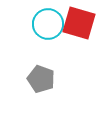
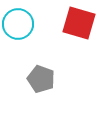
cyan circle: moved 30 px left
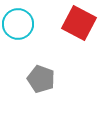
red square: rotated 12 degrees clockwise
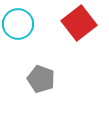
red square: rotated 24 degrees clockwise
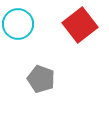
red square: moved 1 px right, 2 px down
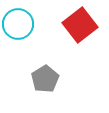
gray pentagon: moved 4 px right; rotated 20 degrees clockwise
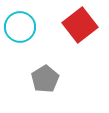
cyan circle: moved 2 px right, 3 px down
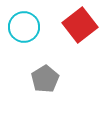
cyan circle: moved 4 px right
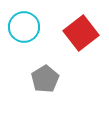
red square: moved 1 px right, 8 px down
